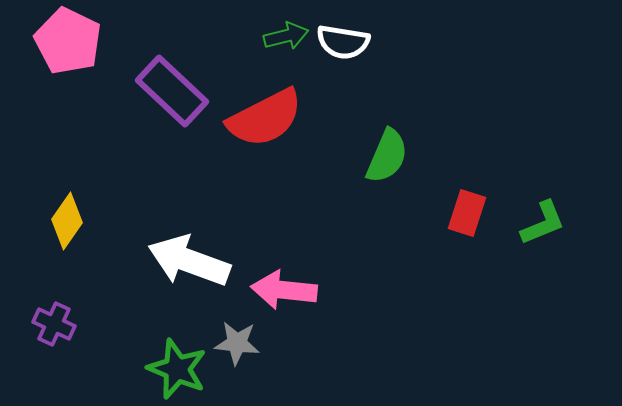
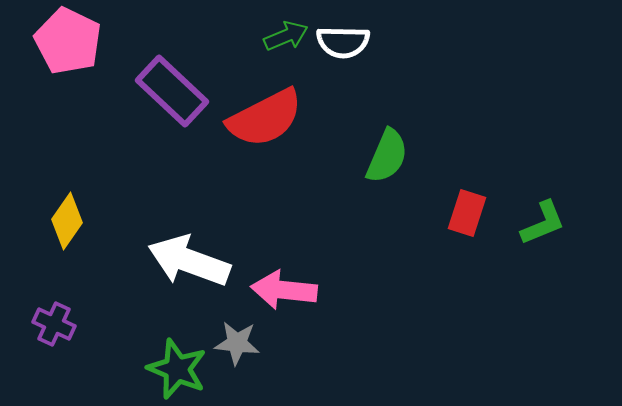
green arrow: rotated 9 degrees counterclockwise
white semicircle: rotated 8 degrees counterclockwise
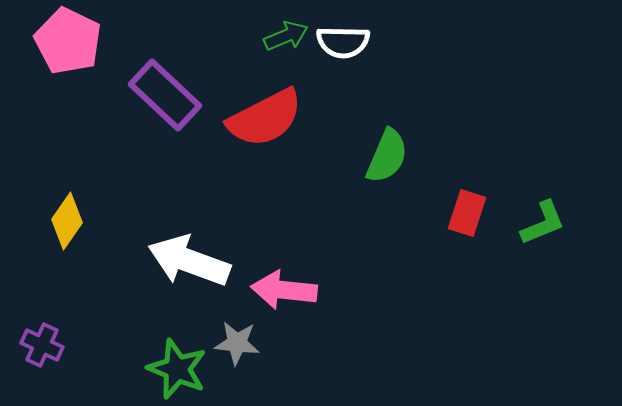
purple rectangle: moved 7 px left, 4 px down
purple cross: moved 12 px left, 21 px down
